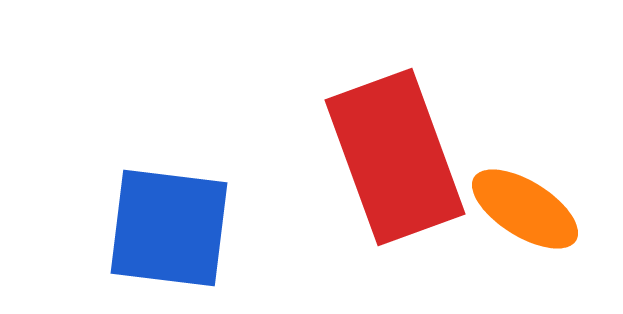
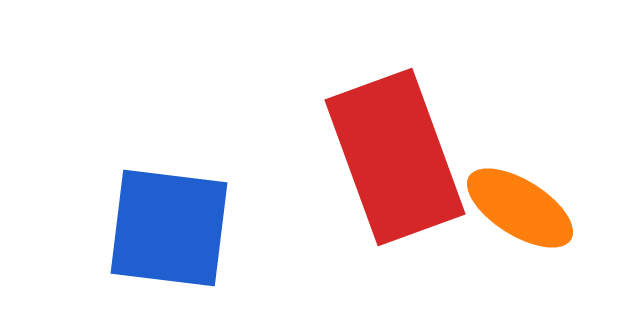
orange ellipse: moved 5 px left, 1 px up
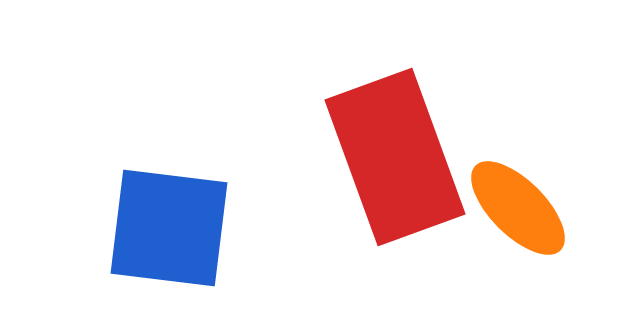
orange ellipse: moved 2 px left; rotated 13 degrees clockwise
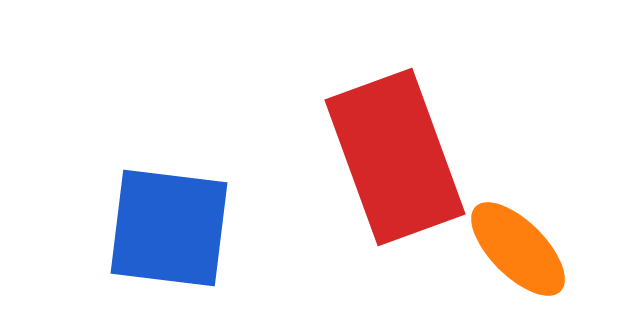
orange ellipse: moved 41 px down
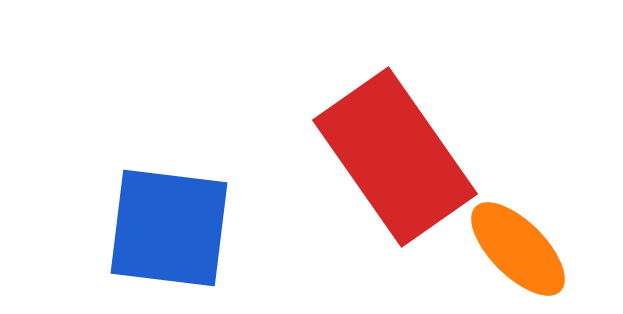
red rectangle: rotated 15 degrees counterclockwise
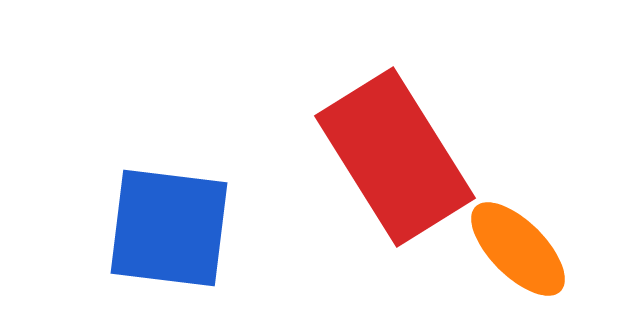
red rectangle: rotated 3 degrees clockwise
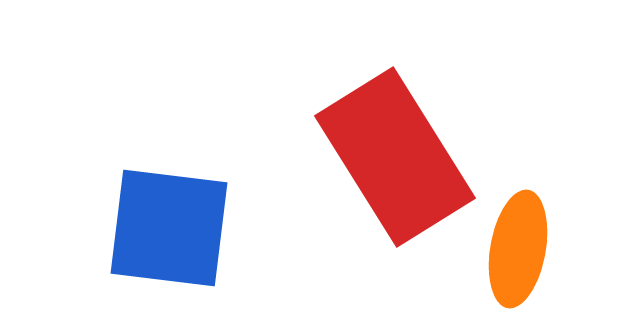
orange ellipse: rotated 55 degrees clockwise
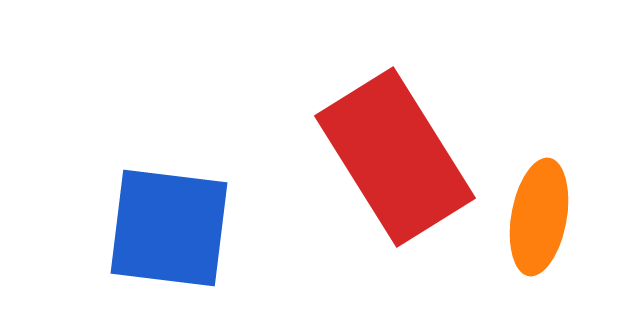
orange ellipse: moved 21 px right, 32 px up
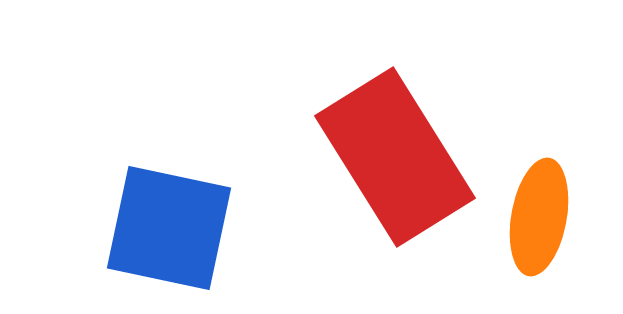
blue square: rotated 5 degrees clockwise
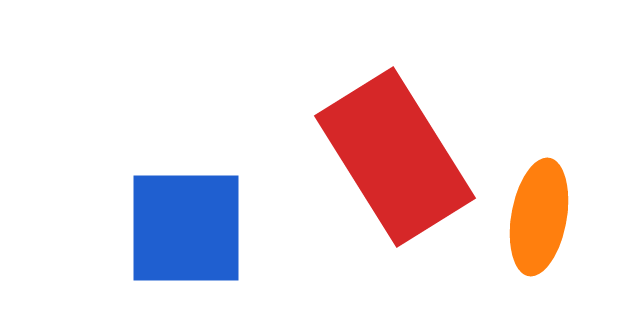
blue square: moved 17 px right; rotated 12 degrees counterclockwise
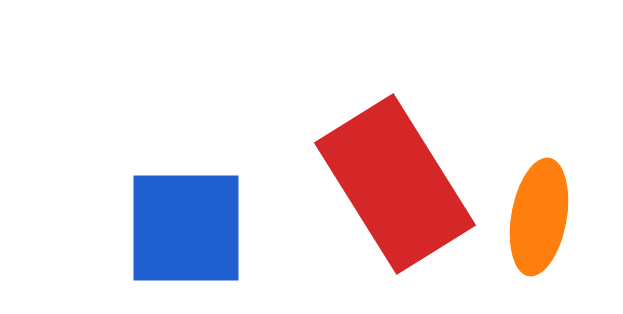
red rectangle: moved 27 px down
